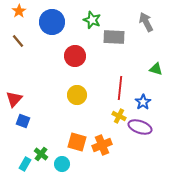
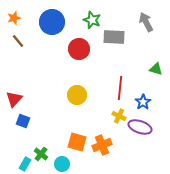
orange star: moved 5 px left, 7 px down; rotated 16 degrees clockwise
red circle: moved 4 px right, 7 px up
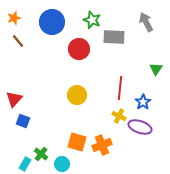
green triangle: rotated 48 degrees clockwise
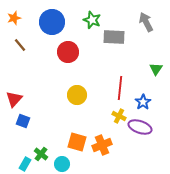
brown line: moved 2 px right, 4 px down
red circle: moved 11 px left, 3 px down
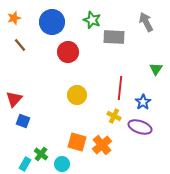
yellow cross: moved 5 px left
orange cross: rotated 18 degrees counterclockwise
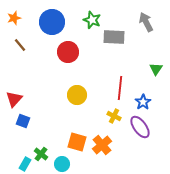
purple ellipse: rotated 35 degrees clockwise
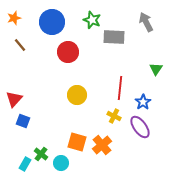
cyan circle: moved 1 px left, 1 px up
